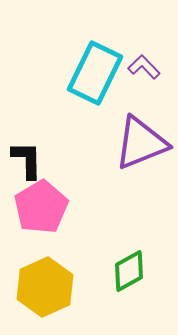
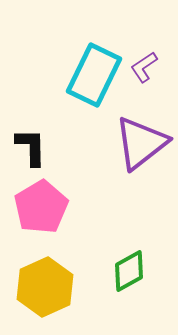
purple L-shape: rotated 80 degrees counterclockwise
cyan rectangle: moved 1 px left, 2 px down
purple triangle: rotated 16 degrees counterclockwise
black L-shape: moved 4 px right, 13 px up
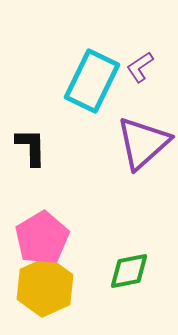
purple L-shape: moved 4 px left
cyan rectangle: moved 2 px left, 6 px down
purple triangle: moved 2 px right; rotated 4 degrees counterclockwise
pink pentagon: moved 1 px right, 31 px down
green diamond: rotated 18 degrees clockwise
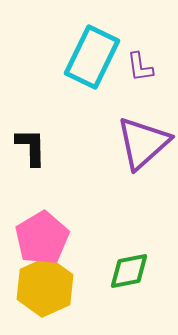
purple L-shape: rotated 64 degrees counterclockwise
cyan rectangle: moved 24 px up
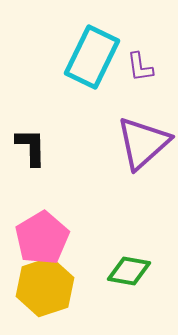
green diamond: rotated 21 degrees clockwise
yellow hexagon: rotated 6 degrees clockwise
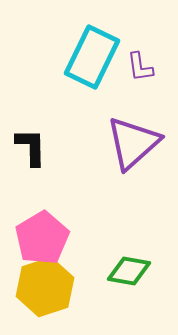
purple triangle: moved 10 px left
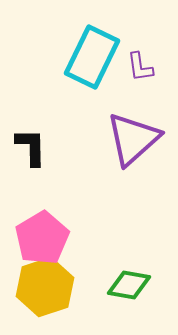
purple triangle: moved 4 px up
green diamond: moved 14 px down
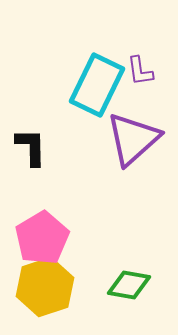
cyan rectangle: moved 5 px right, 28 px down
purple L-shape: moved 4 px down
